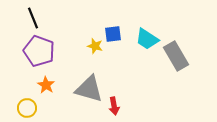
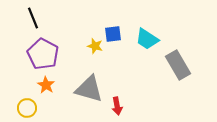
purple pentagon: moved 4 px right, 3 px down; rotated 8 degrees clockwise
gray rectangle: moved 2 px right, 9 px down
red arrow: moved 3 px right
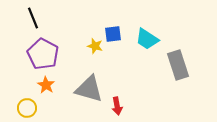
gray rectangle: rotated 12 degrees clockwise
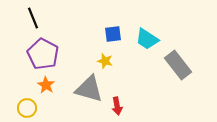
yellow star: moved 10 px right, 15 px down
gray rectangle: rotated 20 degrees counterclockwise
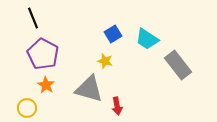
blue square: rotated 24 degrees counterclockwise
